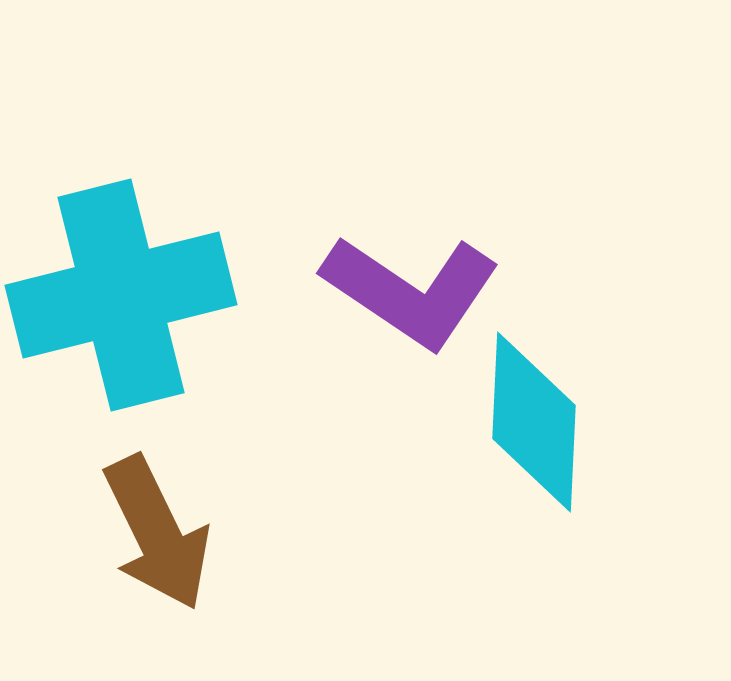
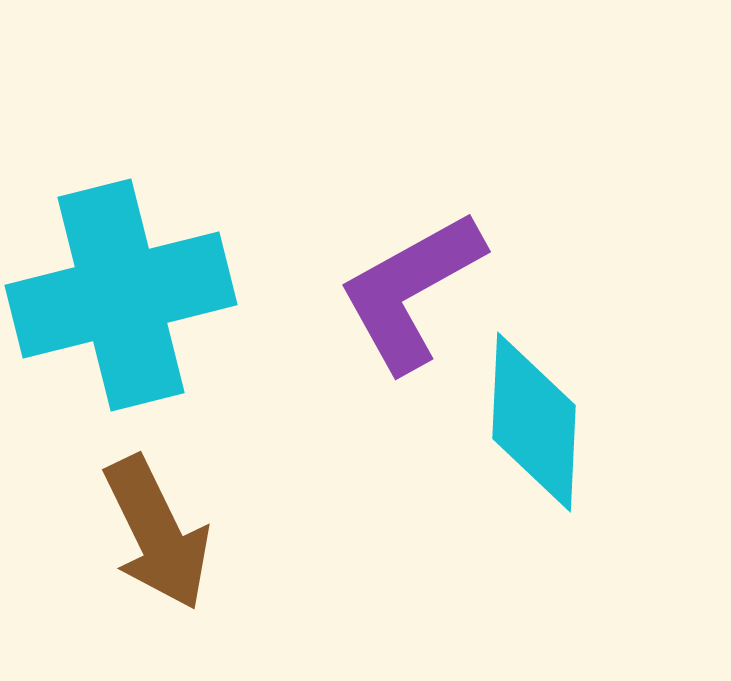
purple L-shape: rotated 117 degrees clockwise
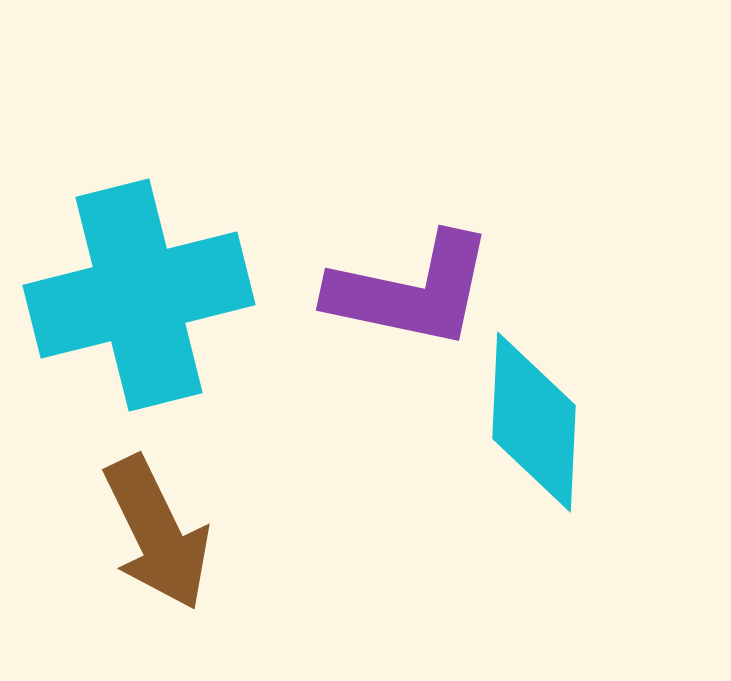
purple L-shape: rotated 139 degrees counterclockwise
cyan cross: moved 18 px right
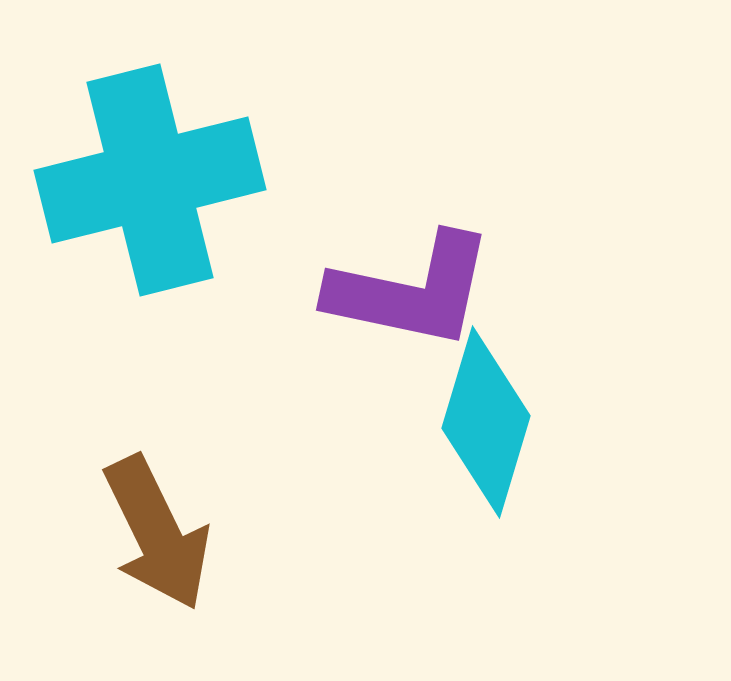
cyan cross: moved 11 px right, 115 px up
cyan diamond: moved 48 px left; rotated 14 degrees clockwise
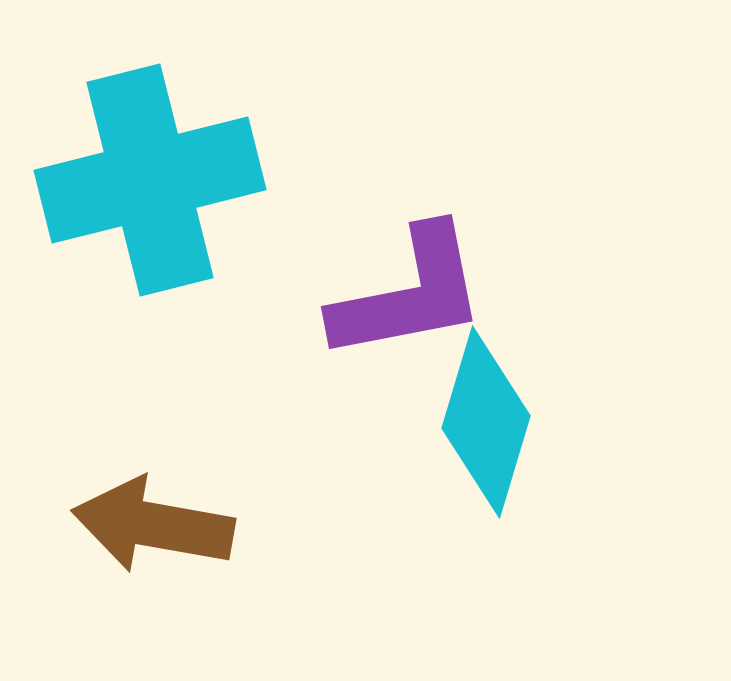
purple L-shape: moved 2 px left, 3 px down; rotated 23 degrees counterclockwise
brown arrow: moved 4 px left, 8 px up; rotated 126 degrees clockwise
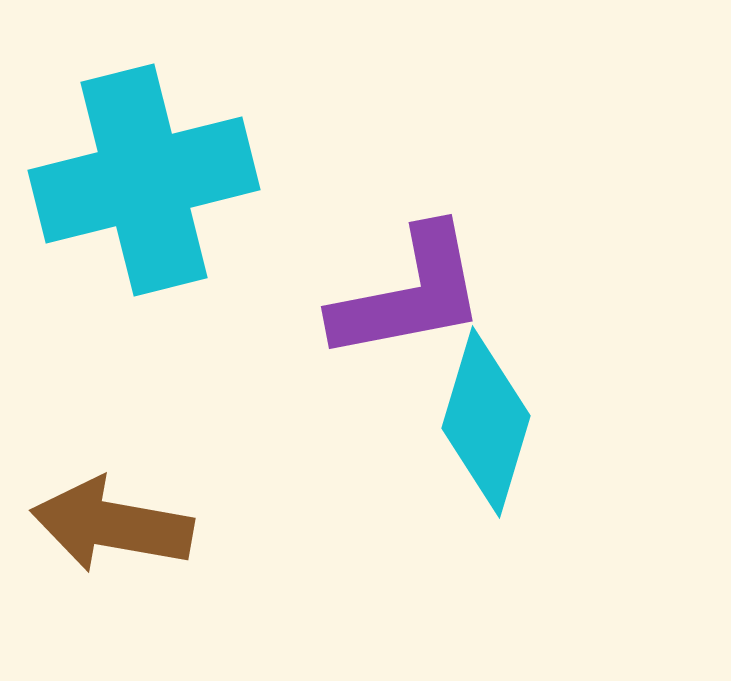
cyan cross: moved 6 px left
brown arrow: moved 41 px left
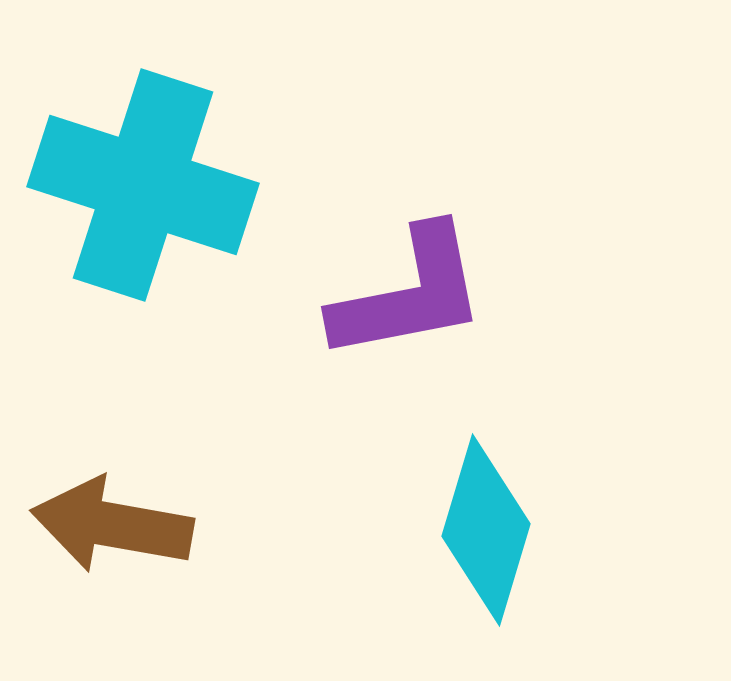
cyan cross: moved 1 px left, 5 px down; rotated 32 degrees clockwise
cyan diamond: moved 108 px down
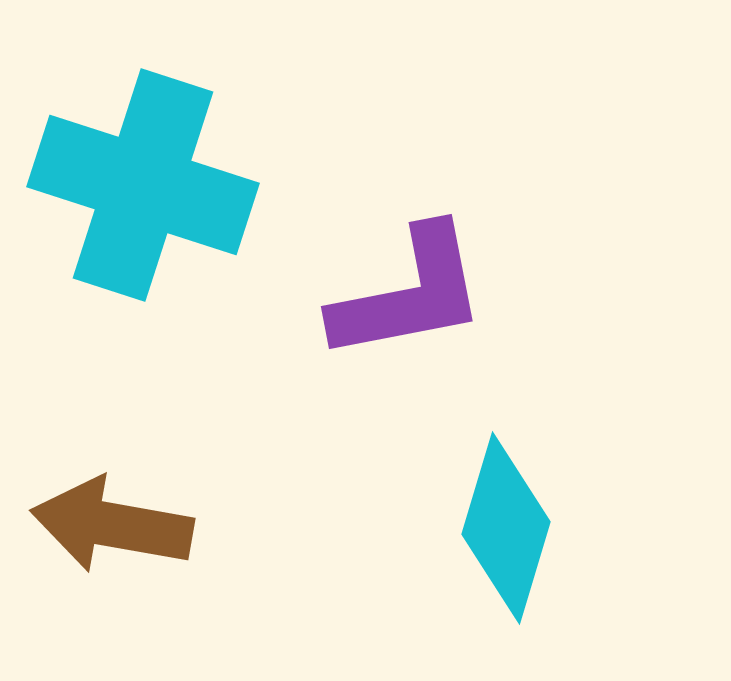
cyan diamond: moved 20 px right, 2 px up
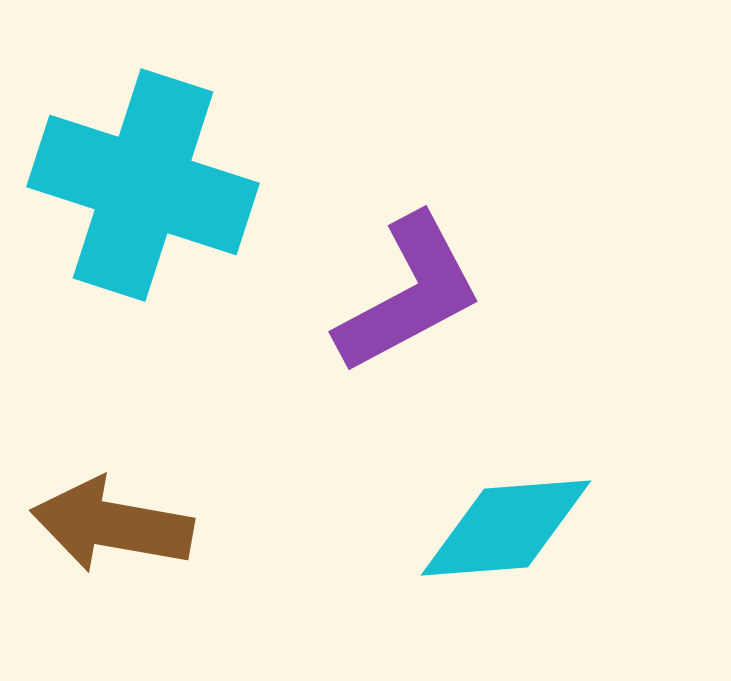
purple L-shape: rotated 17 degrees counterclockwise
cyan diamond: rotated 69 degrees clockwise
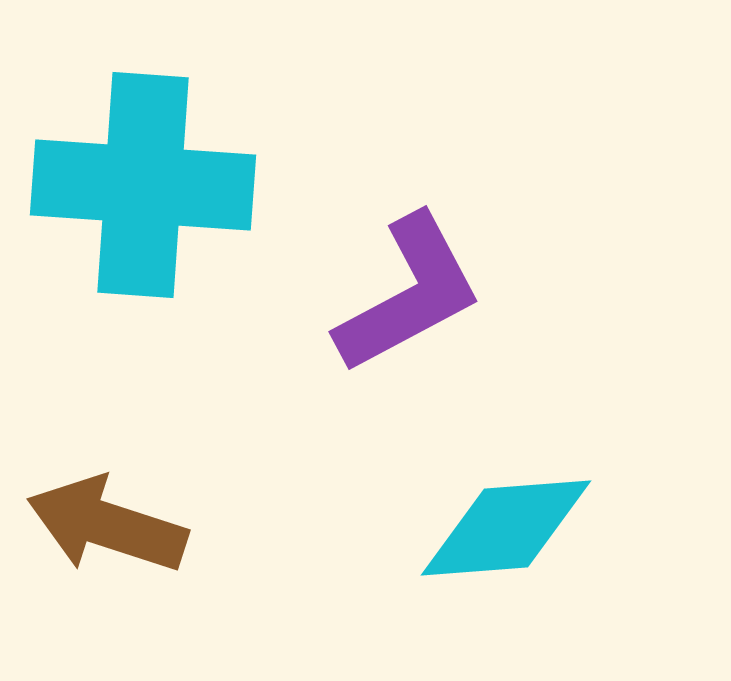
cyan cross: rotated 14 degrees counterclockwise
brown arrow: moved 5 px left; rotated 8 degrees clockwise
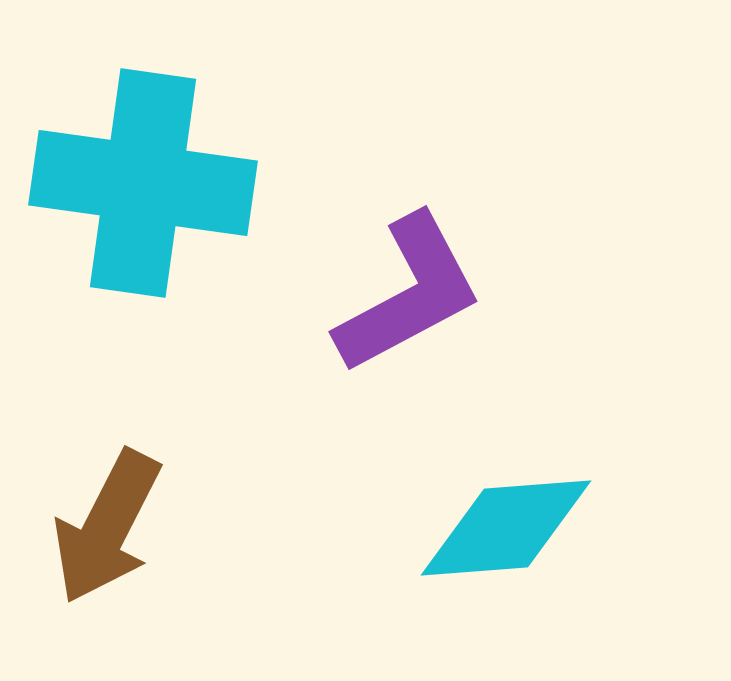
cyan cross: moved 2 px up; rotated 4 degrees clockwise
brown arrow: moved 2 px down; rotated 81 degrees counterclockwise
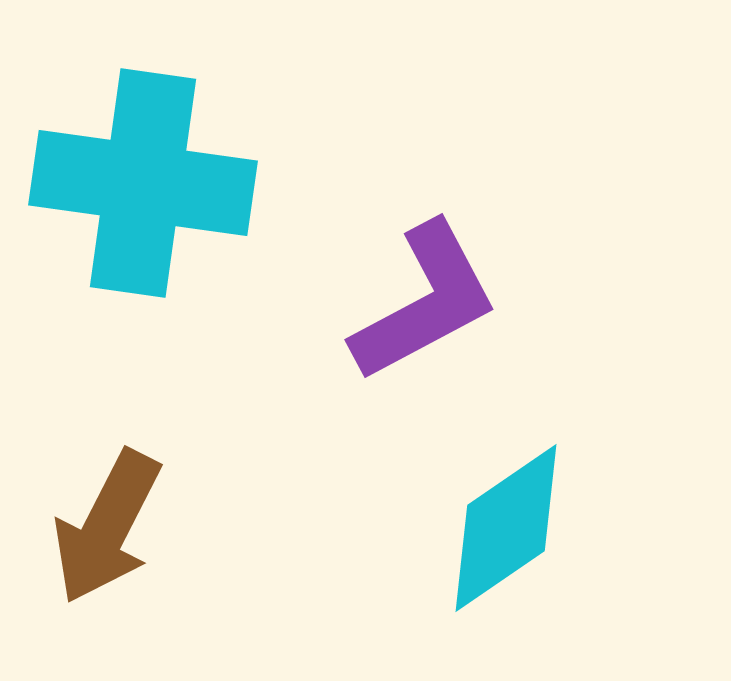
purple L-shape: moved 16 px right, 8 px down
cyan diamond: rotated 30 degrees counterclockwise
